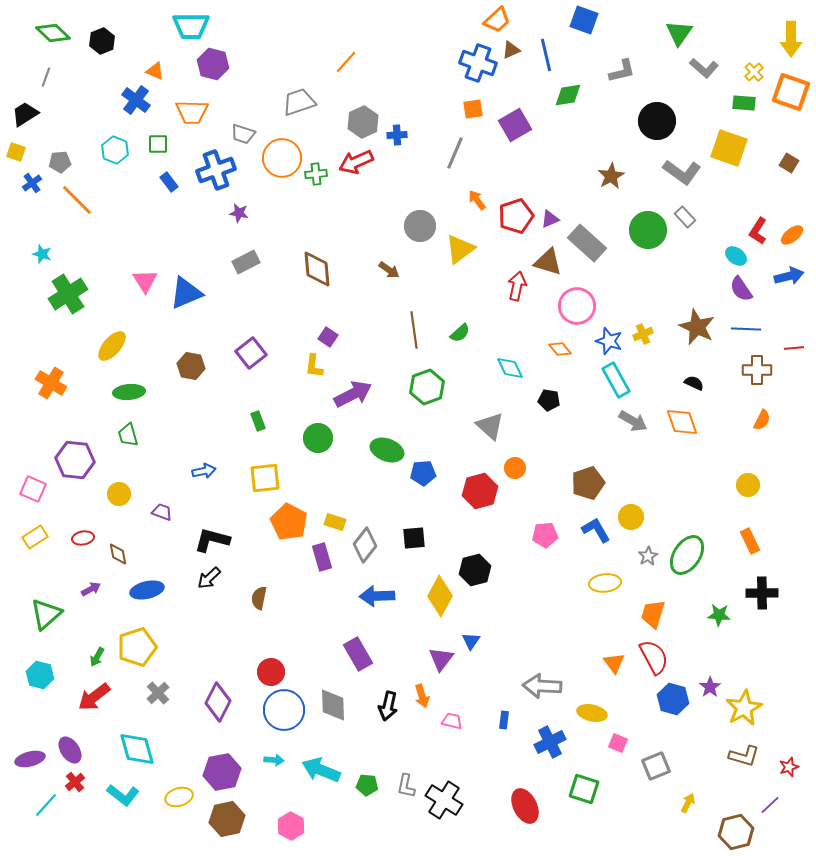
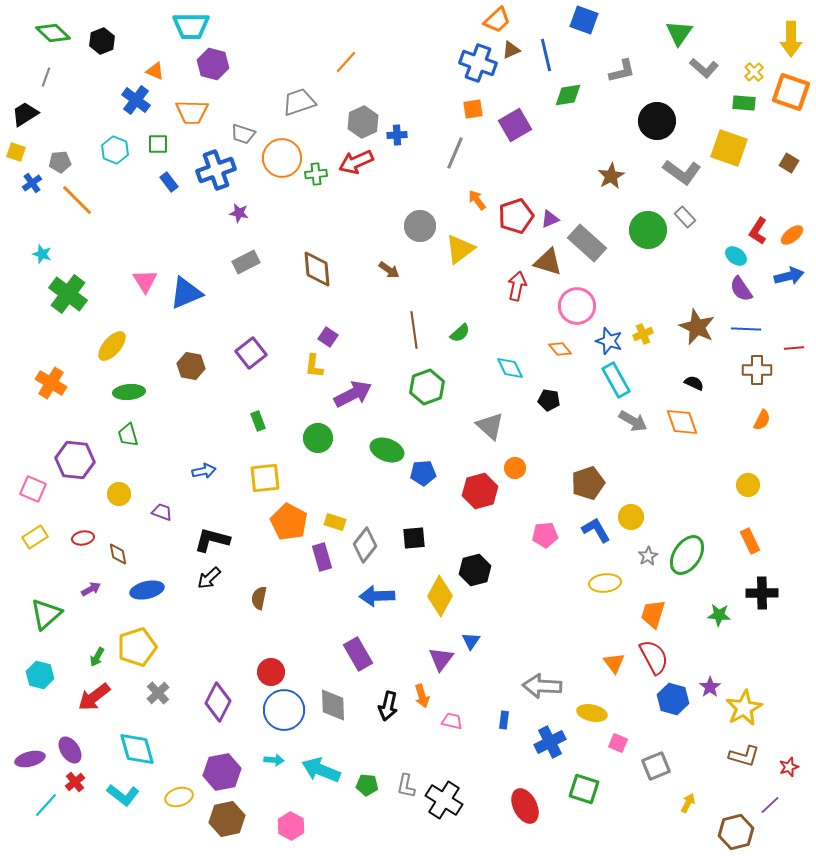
green cross at (68, 294): rotated 21 degrees counterclockwise
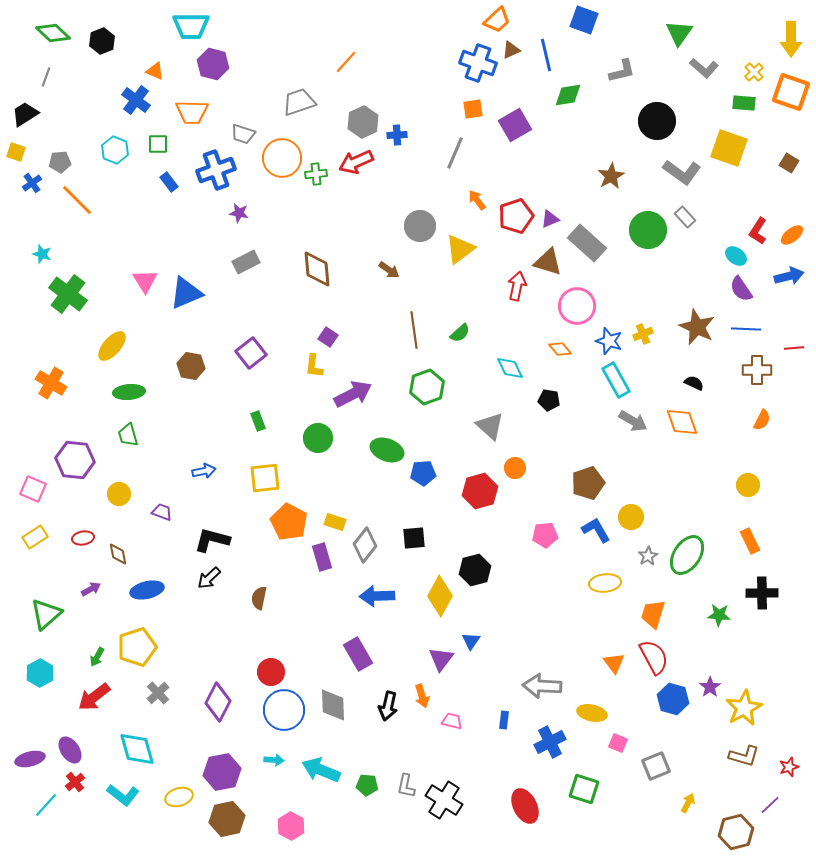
cyan hexagon at (40, 675): moved 2 px up; rotated 16 degrees clockwise
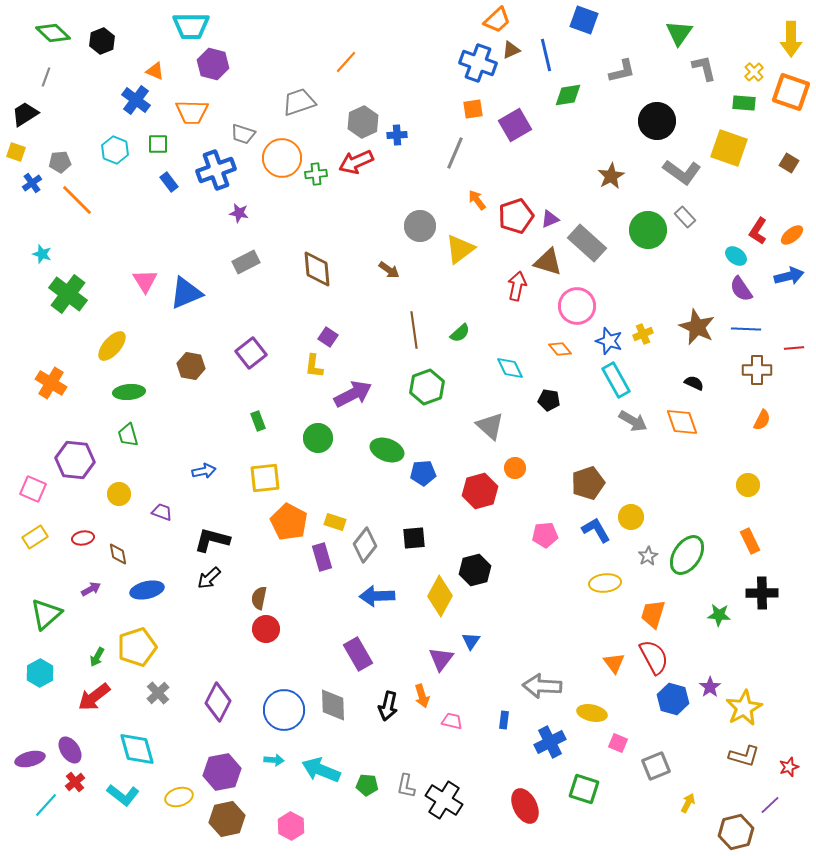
gray L-shape at (704, 68): rotated 144 degrees counterclockwise
red circle at (271, 672): moved 5 px left, 43 px up
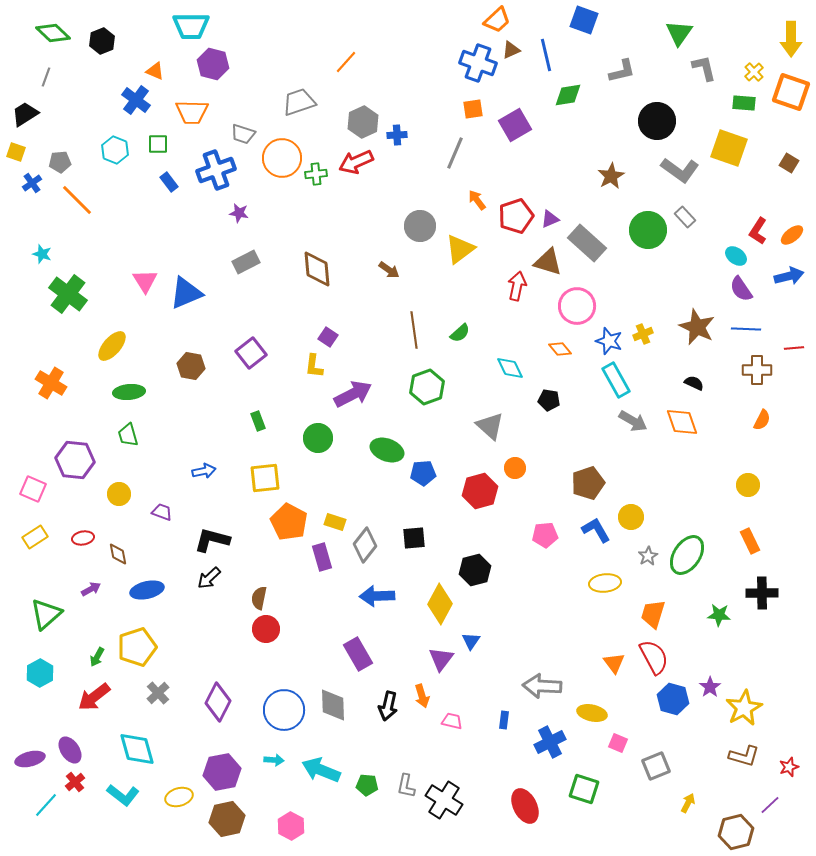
gray L-shape at (682, 172): moved 2 px left, 2 px up
yellow diamond at (440, 596): moved 8 px down
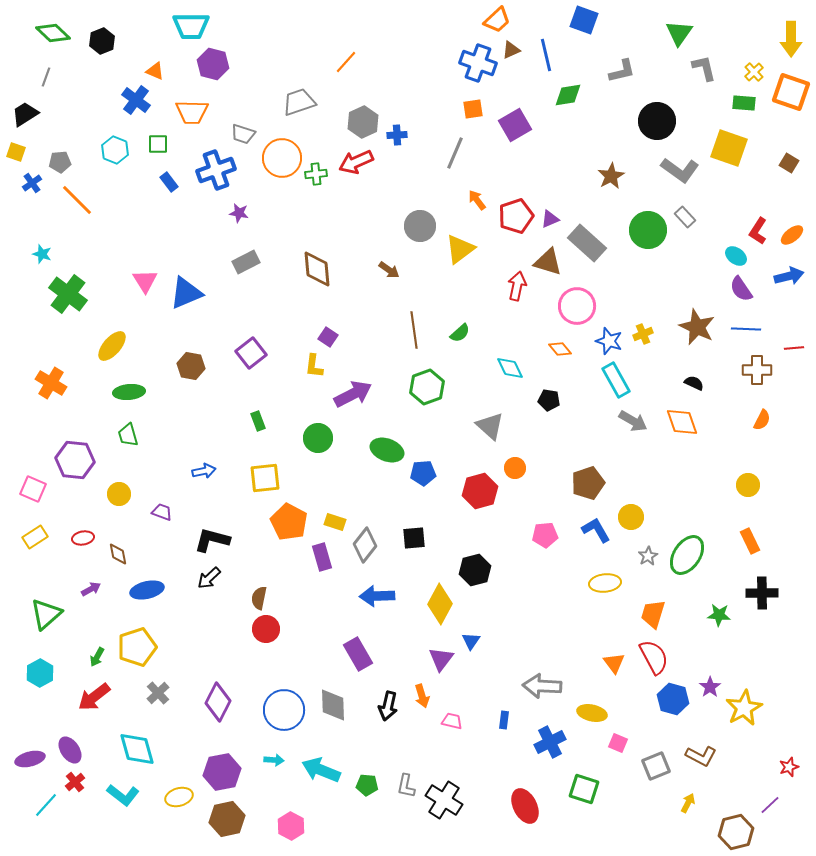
brown L-shape at (744, 756): moved 43 px left; rotated 12 degrees clockwise
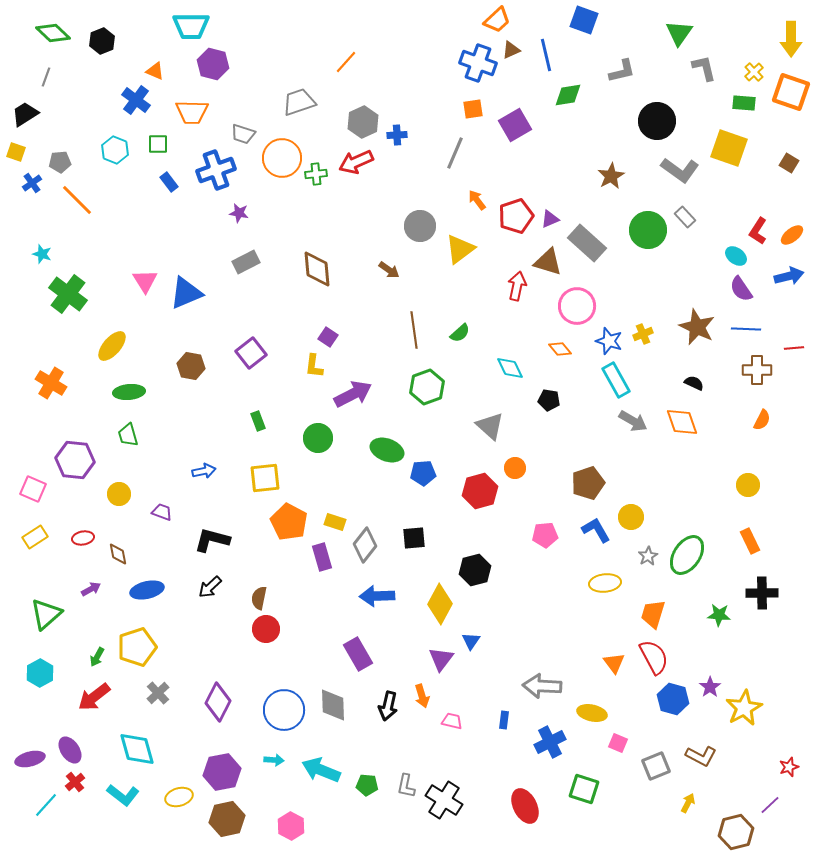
black arrow at (209, 578): moved 1 px right, 9 px down
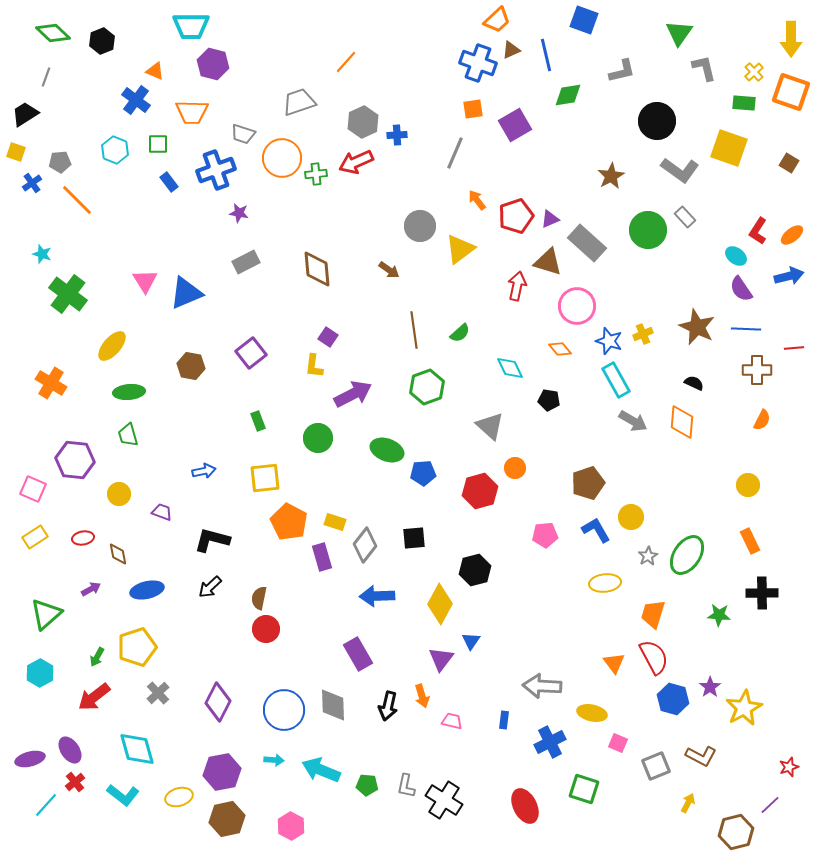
orange diamond at (682, 422): rotated 24 degrees clockwise
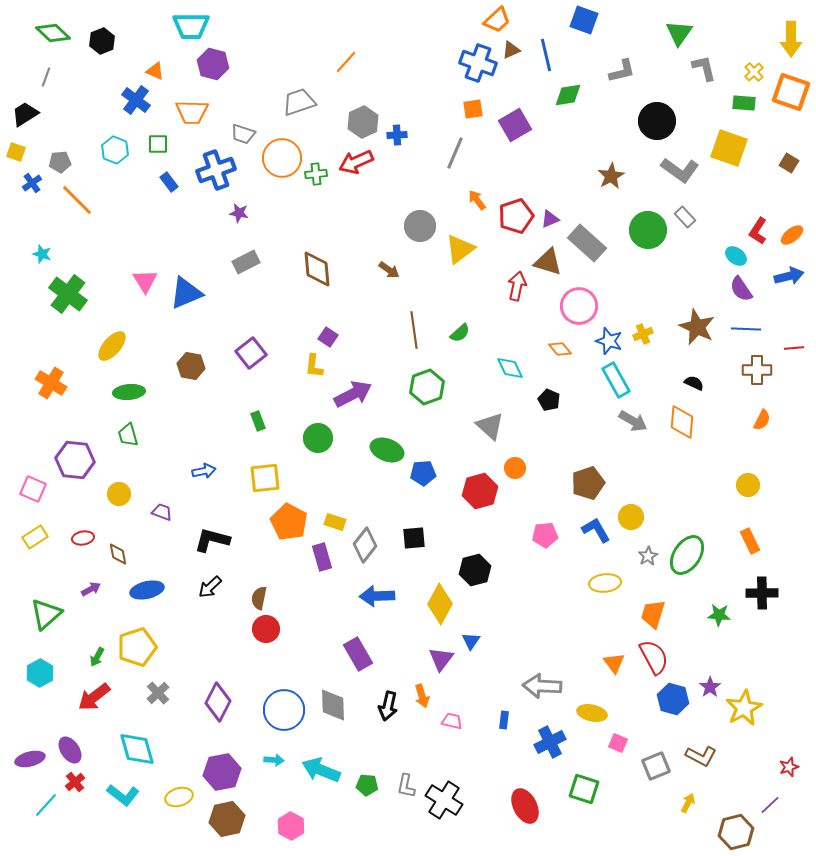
pink circle at (577, 306): moved 2 px right
black pentagon at (549, 400): rotated 15 degrees clockwise
